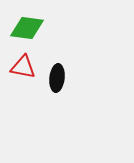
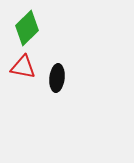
green diamond: rotated 52 degrees counterclockwise
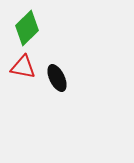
black ellipse: rotated 32 degrees counterclockwise
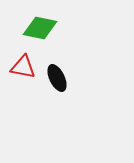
green diamond: moved 13 px right; rotated 56 degrees clockwise
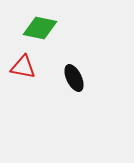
black ellipse: moved 17 px right
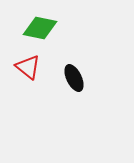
red triangle: moved 5 px right; rotated 28 degrees clockwise
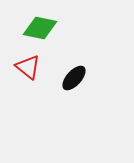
black ellipse: rotated 68 degrees clockwise
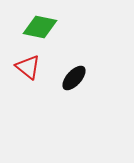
green diamond: moved 1 px up
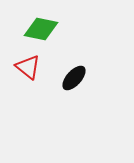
green diamond: moved 1 px right, 2 px down
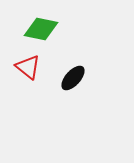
black ellipse: moved 1 px left
